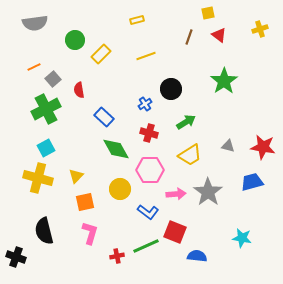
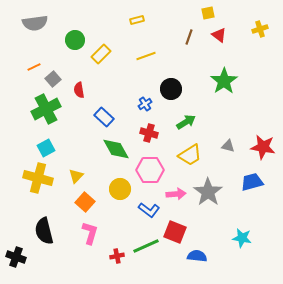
orange square at (85, 202): rotated 36 degrees counterclockwise
blue L-shape at (148, 212): moved 1 px right, 2 px up
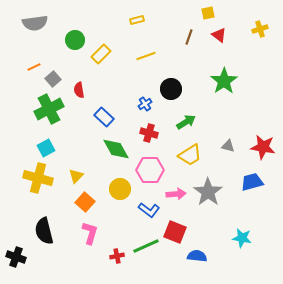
green cross at (46, 109): moved 3 px right
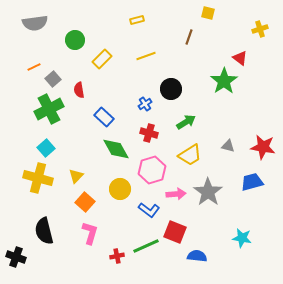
yellow square at (208, 13): rotated 24 degrees clockwise
red triangle at (219, 35): moved 21 px right, 23 px down
yellow rectangle at (101, 54): moved 1 px right, 5 px down
cyan square at (46, 148): rotated 12 degrees counterclockwise
pink hexagon at (150, 170): moved 2 px right; rotated 16 degrees counterclockwise
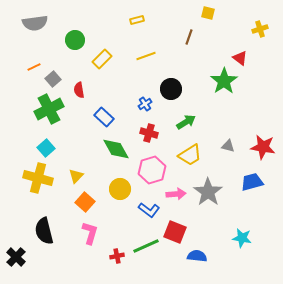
black cross at (16, 257): rotated 24 degrees clockwise
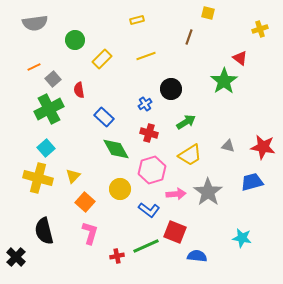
yellow triangle at (76, 176): moved 3 px left
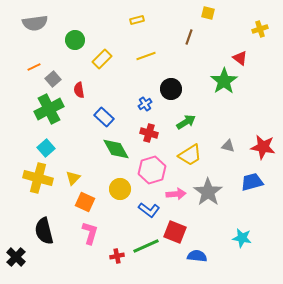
yellow triangle at (73, 176): moved 2 px down
orange square at (85, 202): rotated 18 degrees counterclockwise
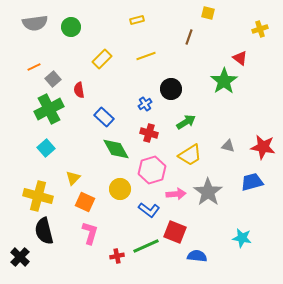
green circle at (75, 40): moved 4 px left, 13 px up
yellow cross at (38, 178): moved 18 px down
black cross at (16, 257): moved 4 px right
